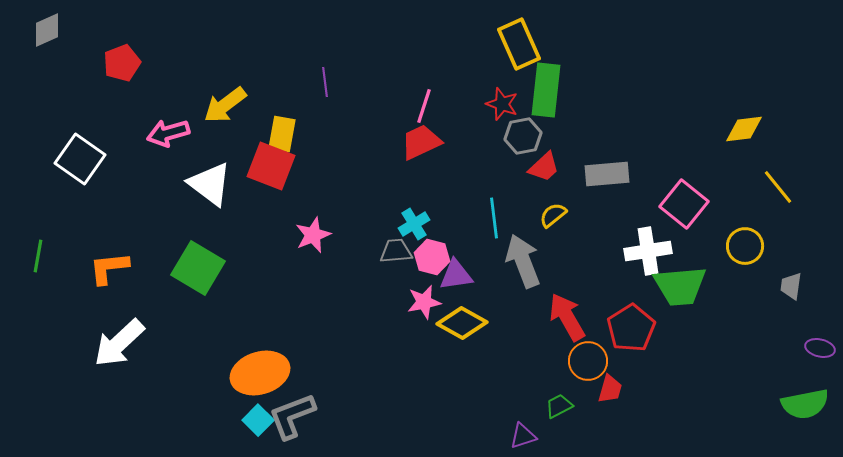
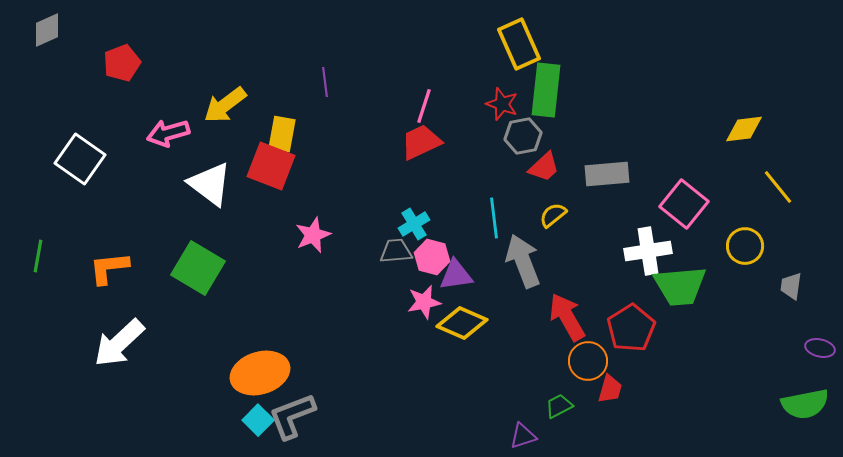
yellow diamond at (462, 323): rotated 6 degrees counterclockwise
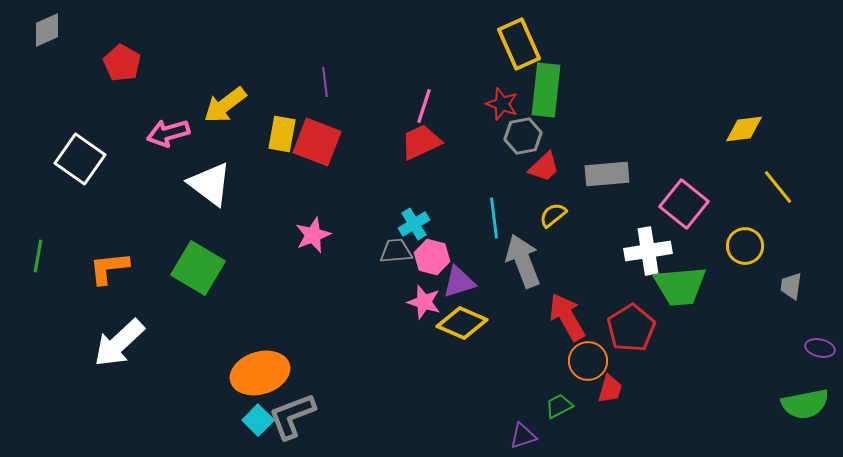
red pentagon at (122, 63): rotated 21 degrees counterclockwise
red square at (271, 166): moved 46 px right, 24 px up
purple triangle at (456, 275): moved 3 px right, 7 px down; rotated 9 degrees counterclockwise
pink star at (424, 302): rotated 28 degrees clockwise
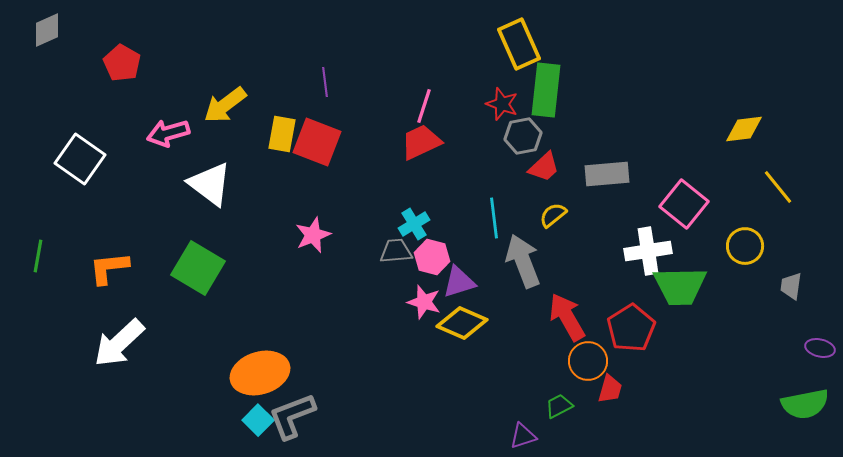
green trapezoid at (680, 286): rotated 4 degrees clockwise
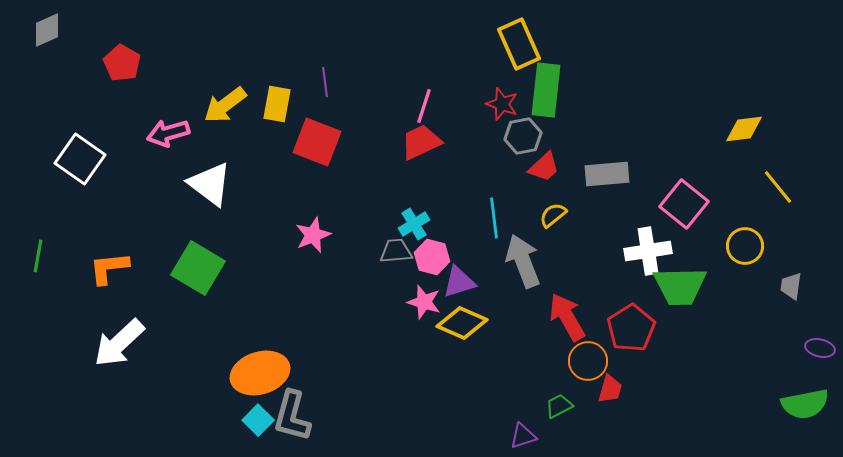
yellow rectangle at (282, 134): moved 5 px left, 30 px up
gray L-shape at (292, 416): rotated 54 degrees counterclockwise
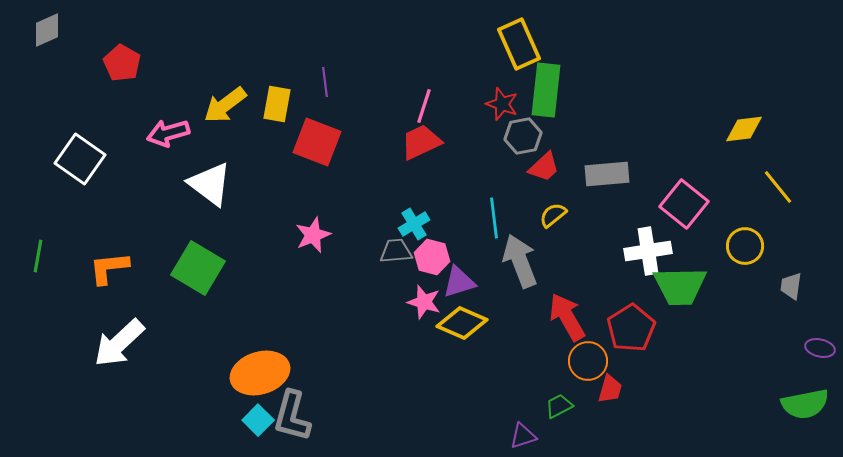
gray arrow at (523, 261): moved 3 px left
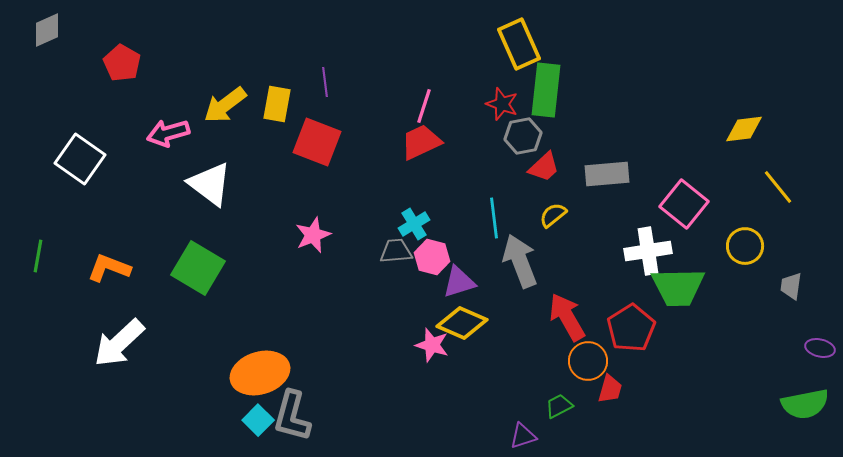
orange L-shape at (109, 268): rotated 27 degrees clockwise
green trapezoid at (680, 286): moved 2 px left, 1 px down
pink star at (424, 302): moved 8 px right, 43 px down
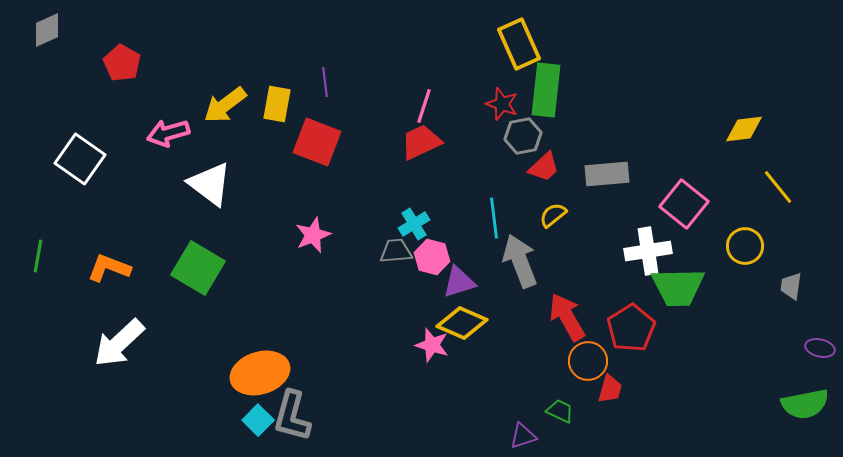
green trapezoid at (559, 406): moved 1 px right, 5 px down; rotated 52 degrees clockwise
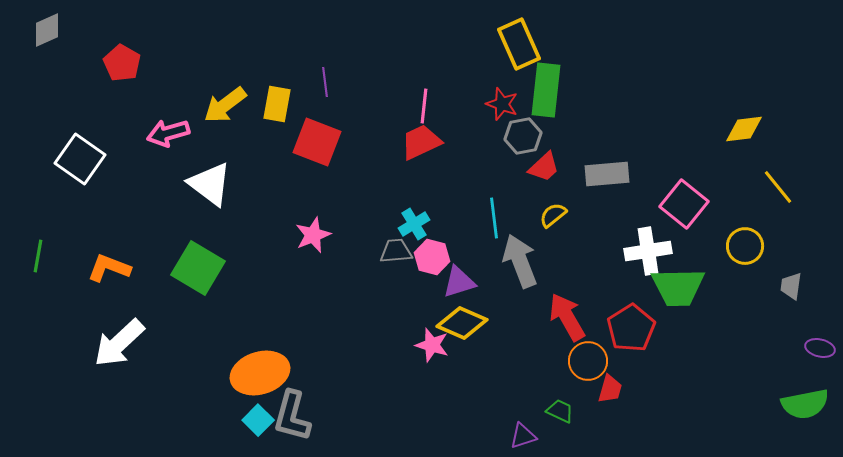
pink line at (424, 106): rotated 12 degrees counterclockwise
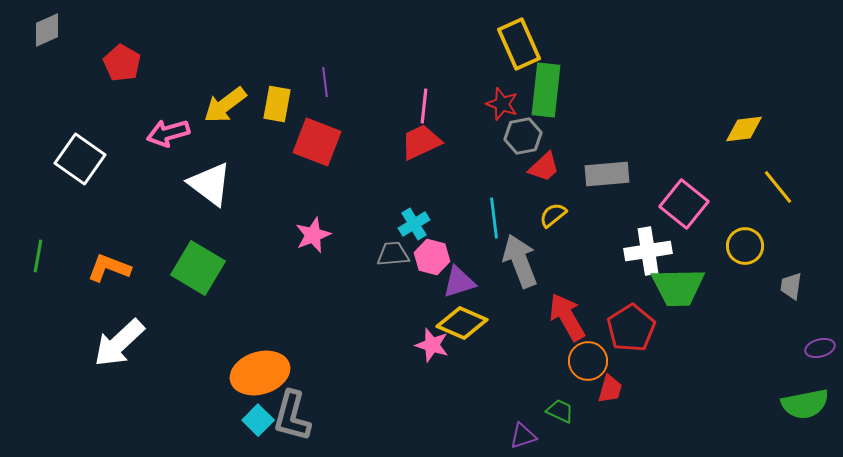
gray trapezoid at (396, 251): moved 3 px left, 3 px down
purple ellipse at (820, 348): rotated 28 degrees counterclockwise
